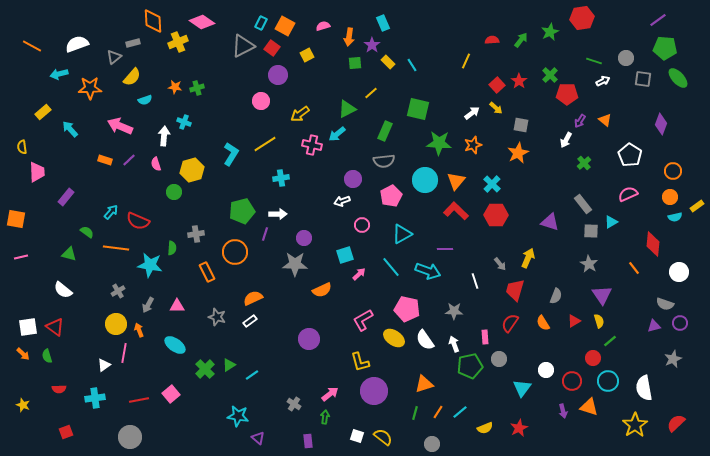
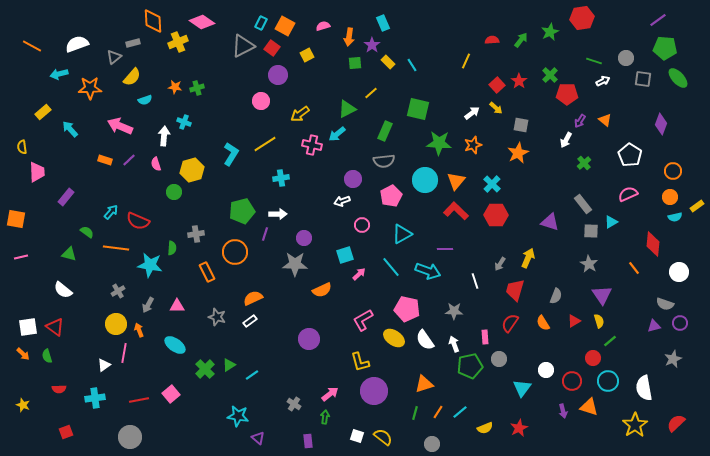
gray arrow at (500, 264): rotated 72 degrees clockwise
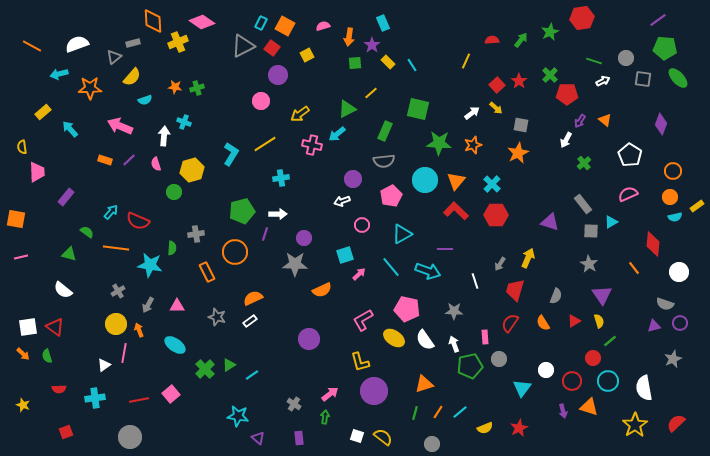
purple rectangle at (308, 441): moved 9 px left, 3 px up
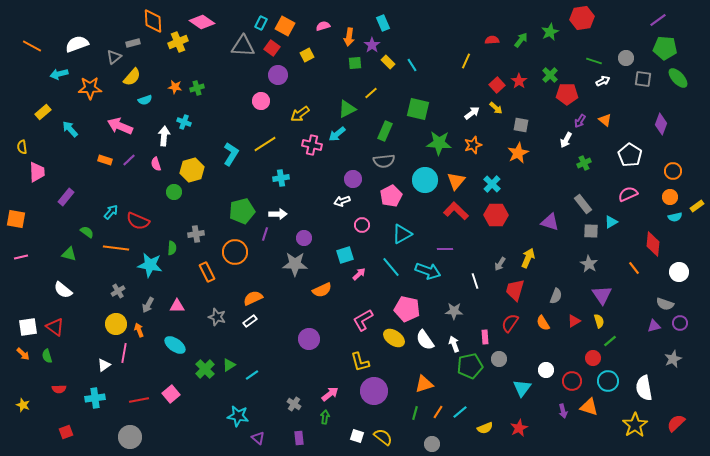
gray triangle at (243, 46): rotated 30 degrees clockwise
green cross at (584, 163): rotated 16 degrees clockwise
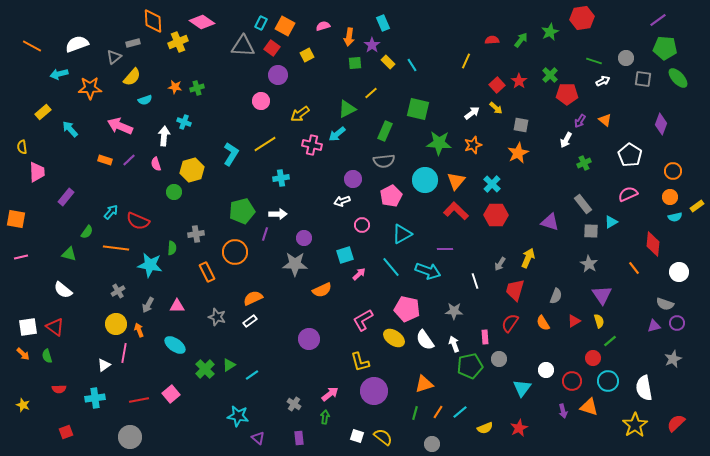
green semicircle at (87, 232): rotated 88 degrees clockwise
purple circle at (680, 323): moved 3 px left
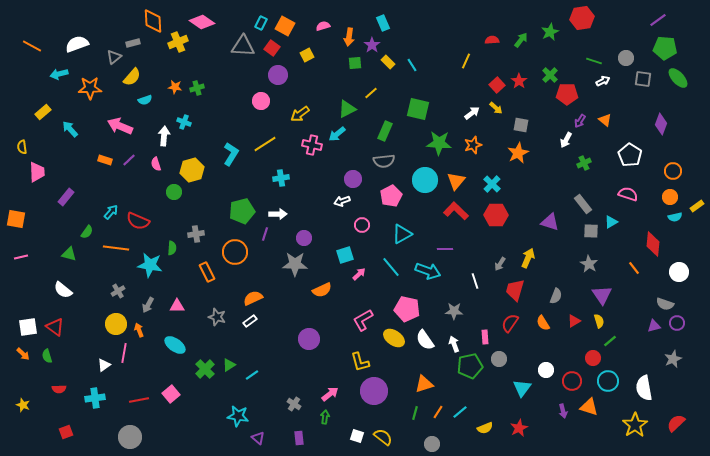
pink semicircle at (628, 194): rotated 42 degrees clockwise
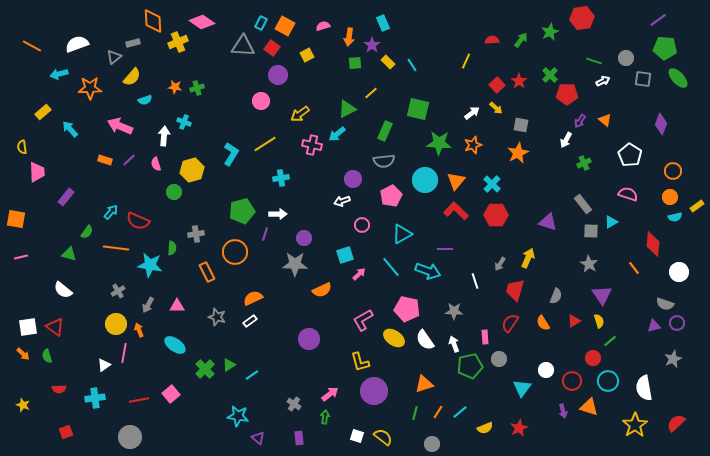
purple triangle at (550, 222): moved 2 px left
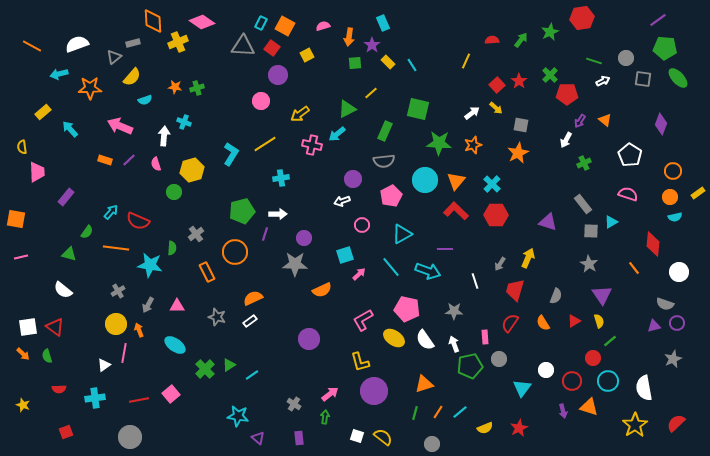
yellow rectangle at (697, 206): moved 1 px right, 13 px up
gray cross at (196, 234): rotated 28 degrees counterclockwise
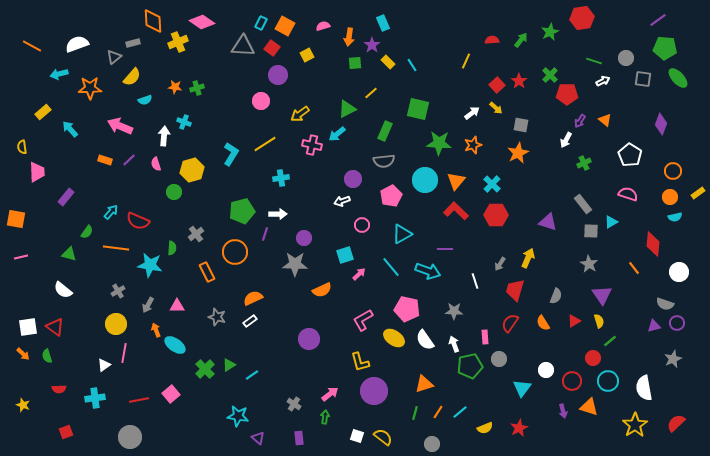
orange arrow at (139, 330): moved 17 px right
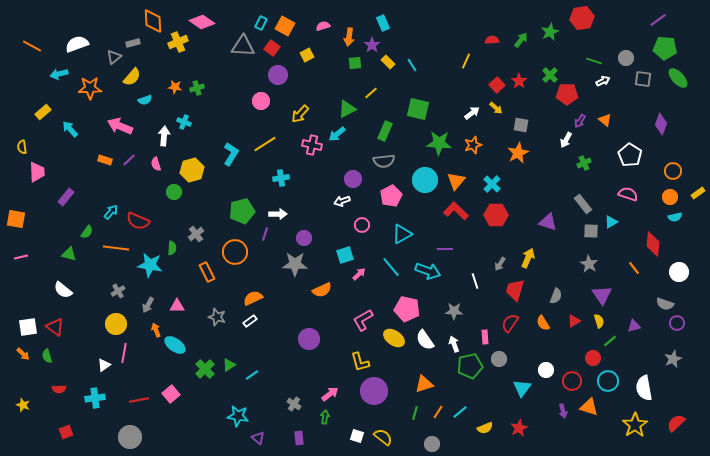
yellow arrow at (300, 114): rotated 12 degrees counterclockwise
purple triangle at (654, 326): moved 20 px left
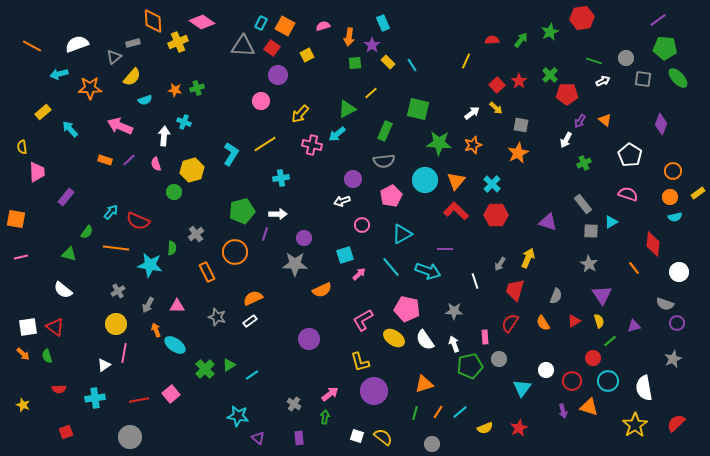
orange star at (175, 87): moved 3 px down
